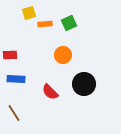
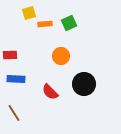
orange circle: moved 2 px left, 1 px down
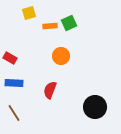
orange rectangle: moved 5 px right, 2 px down
red rectangle: moved 3 px down; rotated 32 degrees clockwise
blue rectangle: moved 2 px left, 4 px down
black circle: moved 11 px right, 23 px down
red semicircle: moved 2 px up; rotated 66 degrees clockwise
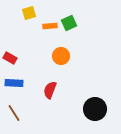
black circle: moved 2 px down
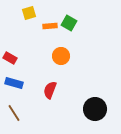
green square: rotated 35 degrees counterclockwise
blue rectangle: rotated 12 degrees clockwise
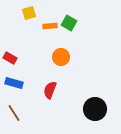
orange circle: moved 1 px down
